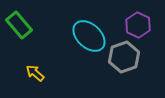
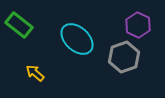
green rectangle: rotated 12 degrees counterclockwise
cyan ellipse: moved 12 px left, 3 px down
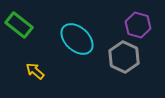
purple hexagon: rotated 10 degrees counterclockwise
gray hexagon: rotated 16 degrees counterclockwise
yellow arrow: moved 2 px up
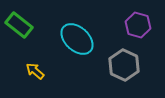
gray hexagon: moved 8 px down
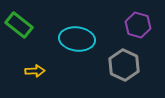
cyan ellipse: rotated 36 degrees counterclockwise
yellow arrow: rotated 138 degrees clockwise
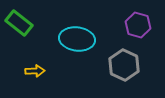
green rectangle: moved 2 px up
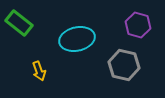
cyan ellipse: rotated 20 degrees counterclockwise
gray hexagon: rotated 12 degrees counterclockwise
yellow arrow: moved 4 px right; rotated 72 degrees clockwise
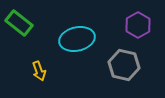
purple hexagon: rotated 15 degrees clockwise
